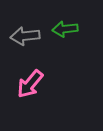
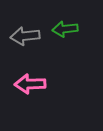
pink arrow: rotated 48 degrees clockwise
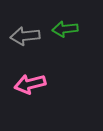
pink arrow: rotated 12 degrees counterclockwise
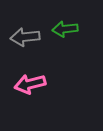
gray arrow: moved 1 px down
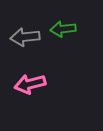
green arrow: moved 2 px left
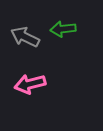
gray arrow: rotated 32 degrees clockwise
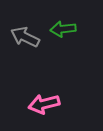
pink arrow: moved 14 px right, 20 px down
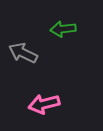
gray arrow: moved 2 px left, 16 px down
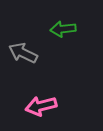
pink arrow: moved 3 px left, 2 px down
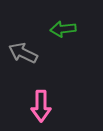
pink arrow: rotated 76 degrees counterclockwise
